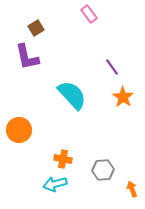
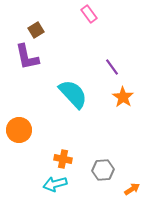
brown square: moved 2 px down
cyan semicircle: moved 1 px right, 1 px up
orange arrow: rotated 77 degrees clockwise
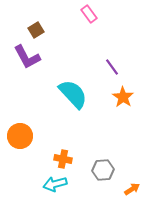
purple L-shape: rotated 16 degrees counterclockwise
orange circle: moved 1 px right, 6 px down
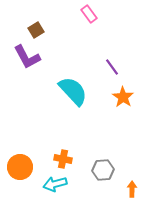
cyan semicircle: moved 3 px up
orange circle: moved 31 px down
orange arrow: rotated 56 degrees counterclockwise
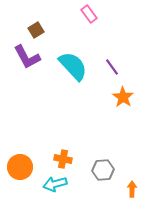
cyan semicircle: moved 25 px up
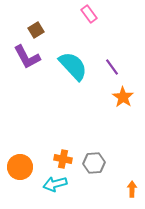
gray hexagon: moved 9 px left, 7 px up
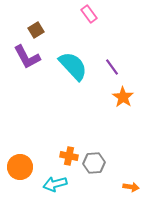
orange cross: moved 6 px right, 3 px up
orange arrow: moved 1 px left, 2 px up; rotated 98 degrees clockwise
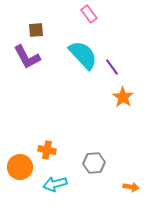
brown square: rotated 28 degrees clockwise
cyan semicircle: moved 10 px right, 11 px up
orange cross: moved 22 px left, 6 px up
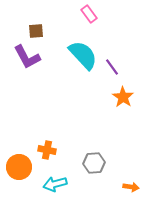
brown square: moved 1 px down
orange circle: moved 1 px left
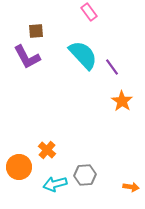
pink rectangle: moved 2 px up
orange star: moved 1 px left, 4 px down
orange cross: rotated 30 degrees clockwise
gray hexagon: moved 9 px left, 12 px down
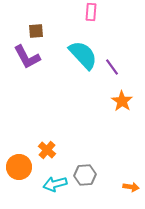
pink rectangle: moved 2 px right; rotated 42 degrees clockwise
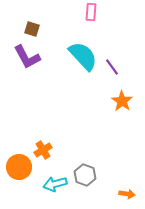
brown square: moved 4 px left, 2 px up; rotated 21 degrees clockwise
cyan semicircle: moved 1 px down
orange cross: moved 4 px left; rotated 18 degrees clockwise
gray hexagon: rotated 25 degrees clockwise
orange arrow: moved 4 px left, 7 px down
